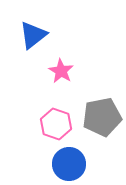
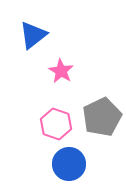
gray pentagon: rotated 15 degrees counterclockwise
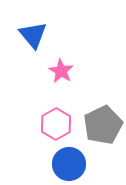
blue triangle: rotated 32 degrees counterclockwise
gray pentagon: moved 1 px right, 8 px down
pink hexagon: rotated 12 degrees clockwise
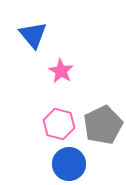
pink hexagon: moved 3 px right; rotated 16 degrees counterclockwise
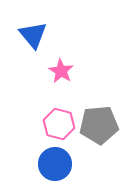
gray pentagon: moved 4 px left; rotated 21 degrees clockwise
blue circle: moved 14 px left
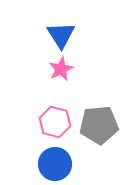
blue triangle: moved 28 px right; rotated 8 degrees clockwise
pink star: moved 2 px up; rotated 15 degrees clockwise
pink hexagon: moved 4 px left, 2 px up
